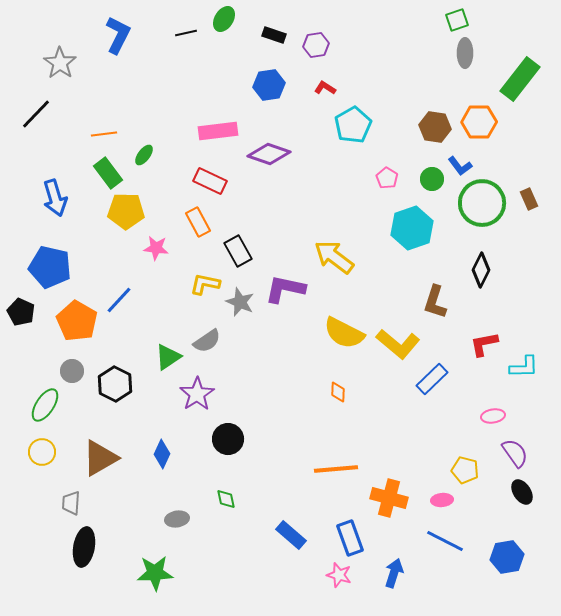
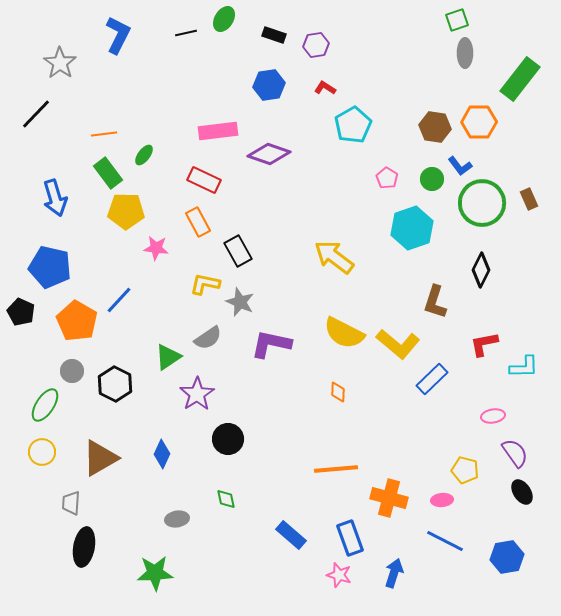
red rectangle at (210, 181): moved 6 px left, 1 px up
purple L-shape at (285, 289): moved 14 px left, 55 px down
gray semicircle at (207, 341): moved 1 px right, 3 px up
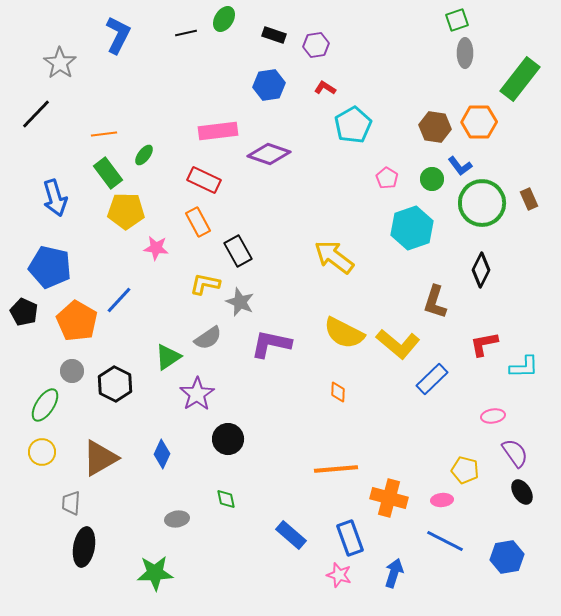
black pentagon at (21, 312): moved 3 px right
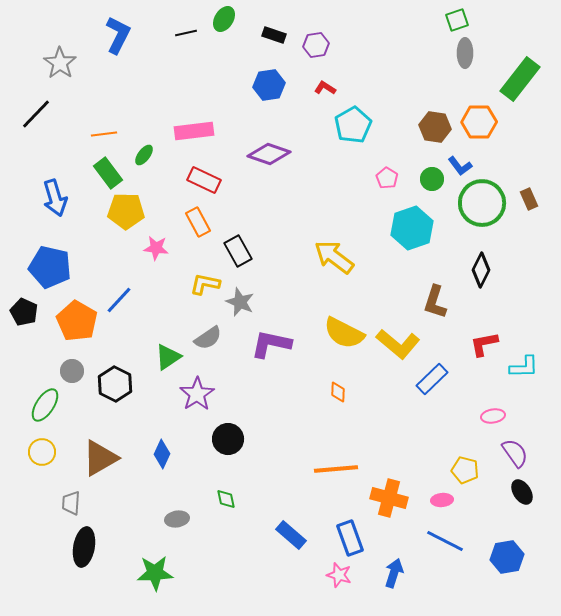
pink rectangle at (218, 131): moved 24 px left
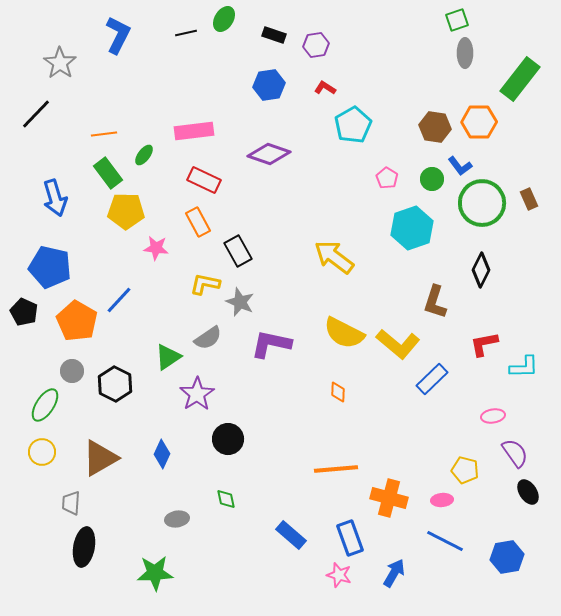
black ellipse at (522, 492): moved 6 px right
blue arrow at (394, 573): rotated 12 degrees clockwise
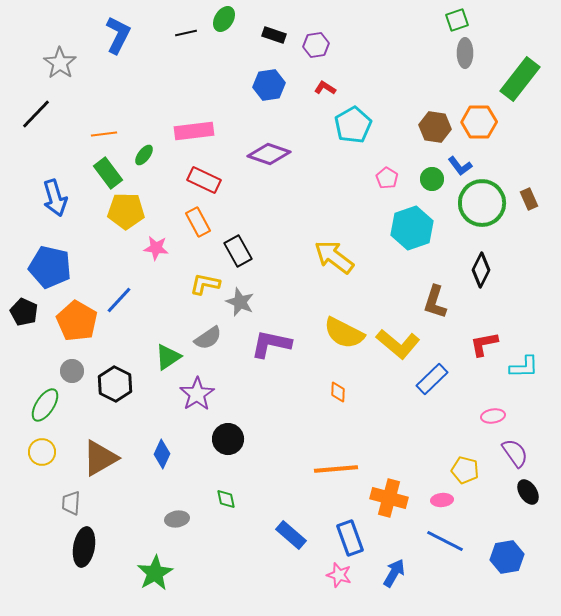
green star at (155, 573): rotated 27 degrees counterclockwise
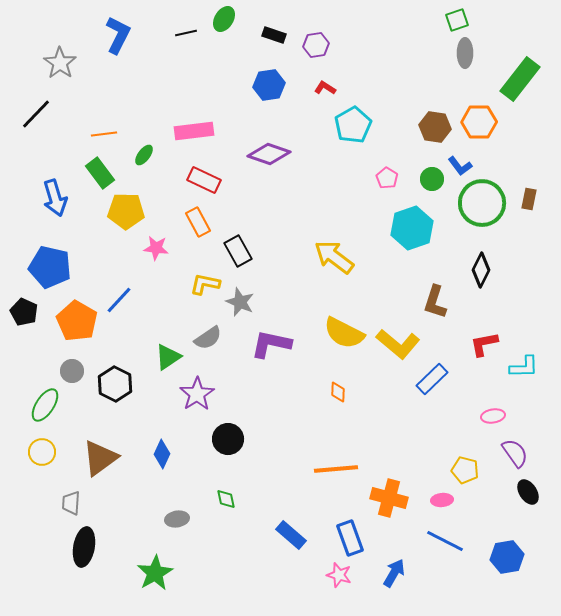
green rectangle at (108, 173): moved 8 px left
brown rectangle at (529, 199): rotated 35 degrees clockwise
brown triangle at (100, 458): rotated 6 degrees counterclockwise
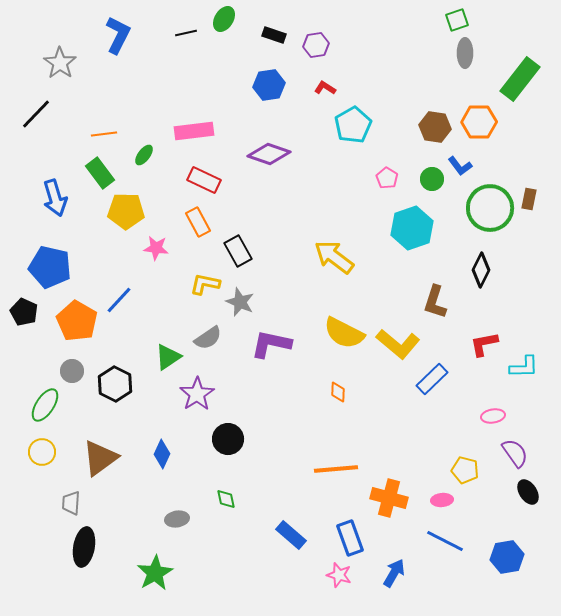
green circle at (482, 203): moved 8 px right, 5 px down
